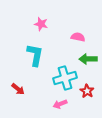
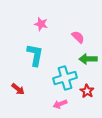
pink semicircle: rotated 32 degrees clockwise
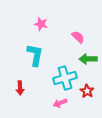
red arrow: moved 2 px right, 1 px up; rotated 48 degrees clockwise
pink arrow: moved 1 px up
